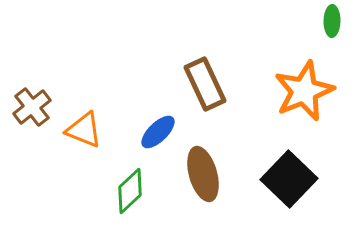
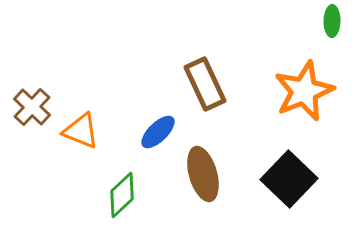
brown cross: rotated 9 degrees counterclockwise
orange triangle: moved 3 px left, 1 px down
green diamond: moved 8 px left, 4 px down
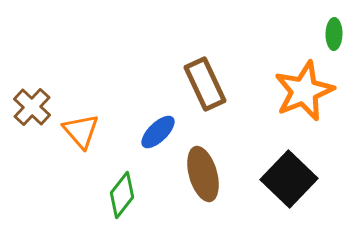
green ellipse: moved 2 px right, 13 px down
orange triangle: rotated 27 degrees clockwise
green diamond: rotated 9 degrees counterclockwise
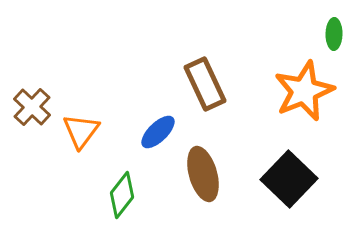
orange triangle: rotated 18 degrees clockwise
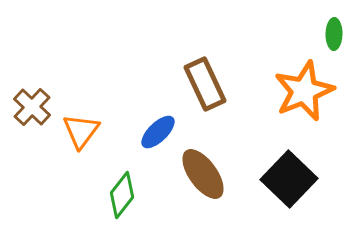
brown ellipse: rotated 20 degrees counterclockwise
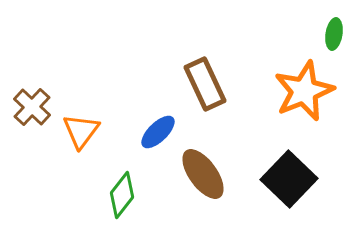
green ellipse: rotated 8 degrees clockwise
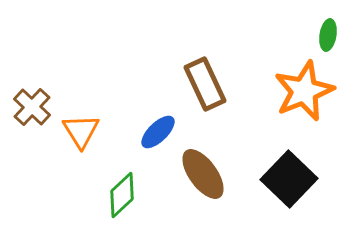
green ellipse: moved 6 px left, 1 px down
orange triangle: rotated 9 degrees counterclockwise
green diamond: rotated 9 degrees clockwise
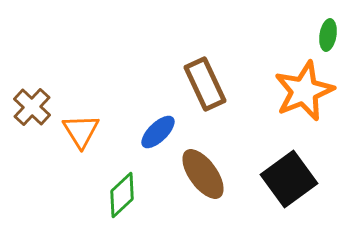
black square: rotated 10 degrees clockwise
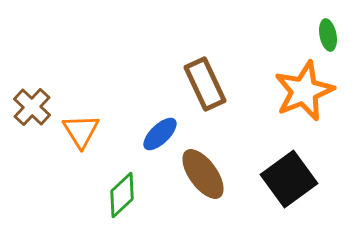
green ellipse: rotated 20 degrees counterclockwise
blue ellipse: moved 2 px right, 2 px down
